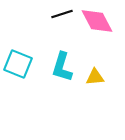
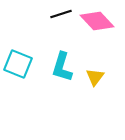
black line: moved 1 px left
pink diamond: rotated 16 degrees counterclockwise
yellow triangle: rotated 48 degrees counterclockwise
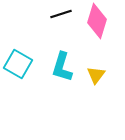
pink diamond: rotated 60 degrees clockwise
cyan square: rotated 8 degrees clockwise
yellow triangle: moved 1 px right, 2 px up
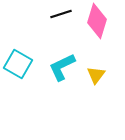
cyan L-shape: rotated 48 degrees clockwise
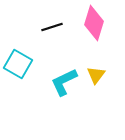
black line: moved 9 px left, 13 px down
pink diamond: moved 3 px left, 2 px down
cyan L-shape: moved 2 px right, 15 px down
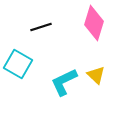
black line: moved 11 px left
yellow triangle: rotated 24 degrees counterclockwise
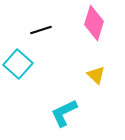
black line: moved 3 px down
cyan square: rotated 12 degrees clockwise
cyan L-shape: moved 31 px down
